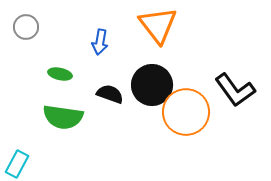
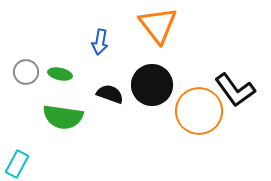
gray circle: moved 45 px down
orange circle: moved 13 px right, 1 px up
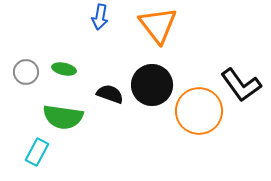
blue arrow: moved 25 px up
green ellipse: moved 4 px right, 5 px up
black L-shape: moved 6 px right, 5 px up
cyan rectangle: moved 20 px right, 12 px up
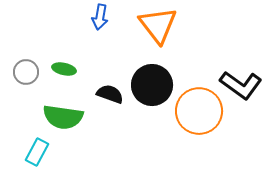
black L-shape: rotated 18 degrees counterclockwise
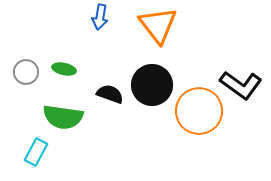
cyan rectangle: moved 1 px left
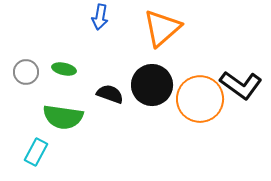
orange triangle: moved 4 px right, 3 px down; rotated 27 degrees clockwise
orange circle: moved 1 px right, 12 px up
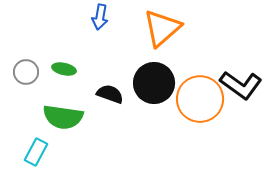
black circle: moved 2 px right, 2 px up
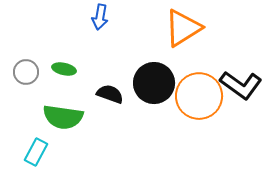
orange triangle: moved 21 px right; rotated 9 degrees clockwise
orange circle: moved 1 px left, 3 px up
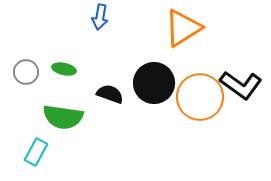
orange circle: moved 1 px right, 1 px down
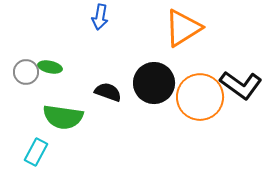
green ellipse: moved 14 px left, 2 px up
black semicircle: moved 2 px left, 2 px up
